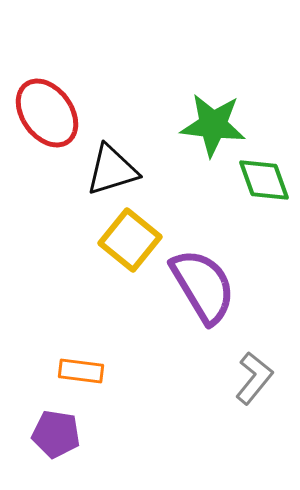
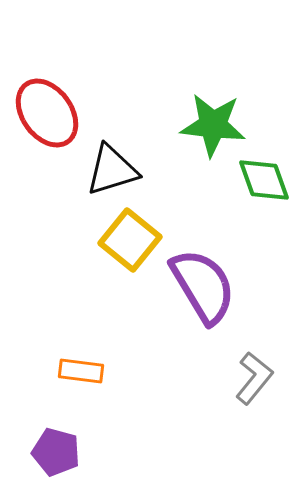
purple pentagon: moved 18 px down; rotated 6 degrees clockwise
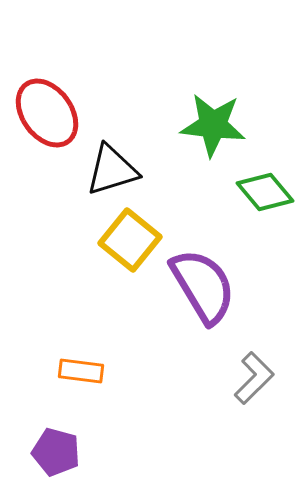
green diamond: moved 1 px right, 12 px down; rotated 20 degrees counterclockwise
gray L-shape: rotated 6 degrees clockwise
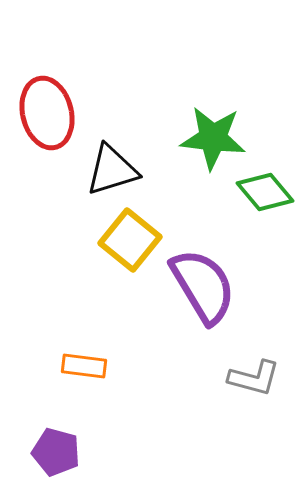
red ellipse: rotated 22 degrees clockwise
green star: moved 13 px down
orange rectangle: moved 3 px right, 5 px up
gray L-shape: rotated 60 degrees clockwise
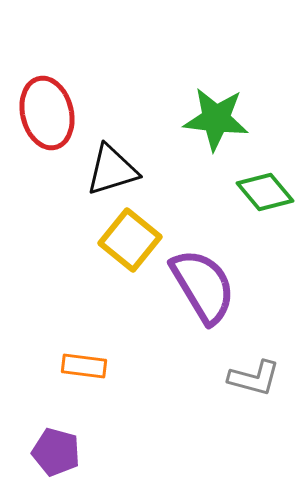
green star: moved 3 px right, 19 px up
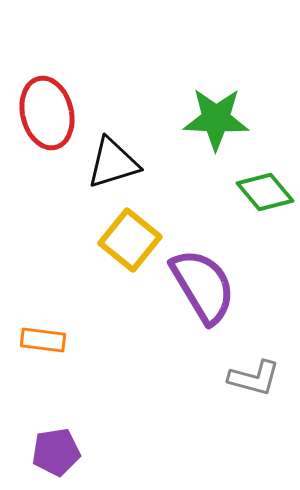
green star: rotated 4 degrees counterclockwise
black triangle: moved 1 px right, 7 px up
orange rectangle: moved 41 px left, 26 px up
purple pentagon: rotated 24 degrees counterclockwise
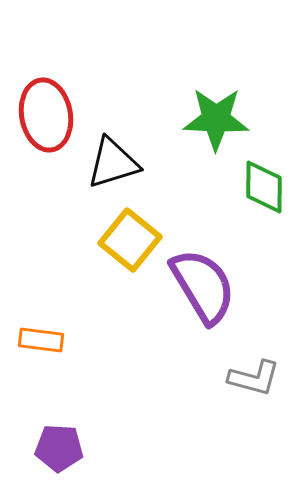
red ellipse: moved 1 px left, 2 px down; rotated 4 degrees clockwise
green diamond: moved 1 px left, 5 px up; rotated 40 degrees clockwise
orange rectangle: moved 2 px left
purple pentagon: moved 3 px right, 4 px up; rotated 12 degrees clockwise
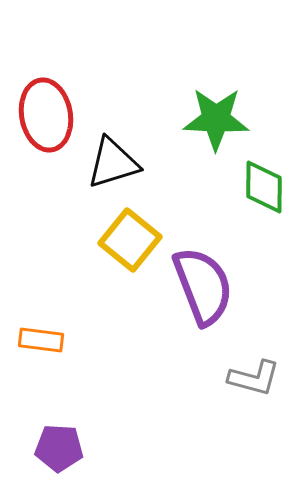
purple semicircle: rotated 10 degrees clockwise
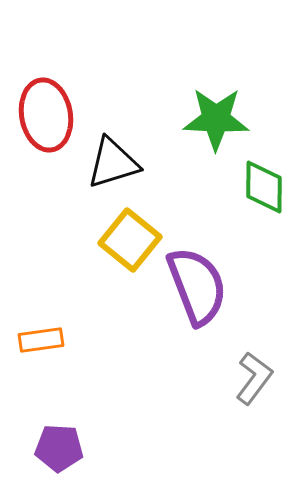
purple semicircle: moved 6 px left
orange rectangle: rotated 15 degrees counterclockwise
gray L-shape: rotated 68 degrees counterclockwise
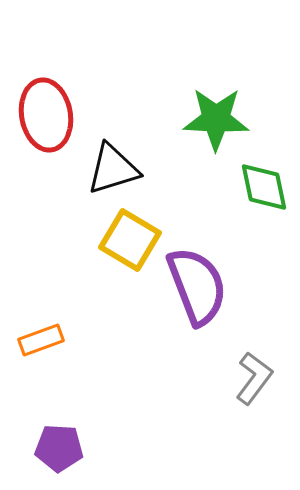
black triangle: moved 6 px down
green diamond: rotated 12 degrees counterclockwise
yellow square: rotated 8 degrees counterclockwise
orange rectangle: rotated 12 degrees counterclockwise
